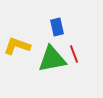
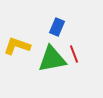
blue rectangle: rotated 36 degrees clockwise
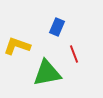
green triangle: moved 5 px left, 14 px down
